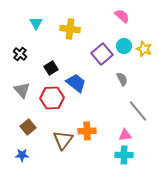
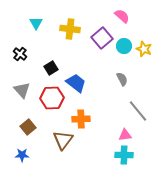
purple square: moved 16 px up
orange cross: moved 6 px left, 12 px up
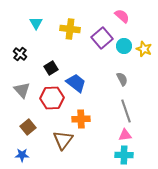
gray line: moved 12 px left; rotated 20 degrees clockwise
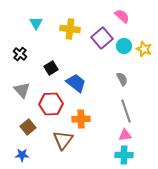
red hexagon: moved 1 px left, 6 px down
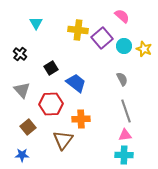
yellow cross: moved 8 px right, 1 px down
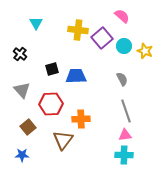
yellow star: moved 1 px right, 2 px down
black square: moved 1 px right, 1 px down; rotated 16 degrees clockwise
blue trapezoid: moved 7 px up; rotated 40 degrees counterclockwise
